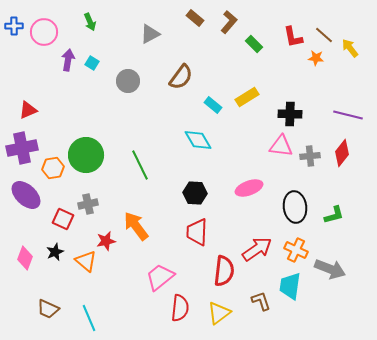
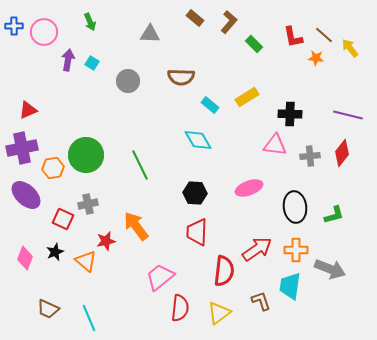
gray triangle at (150, 34): rotated 30 degrees clockwise
brown semicircle at (181, 77): rotated 56 degrees clockwise
cyan rectangle at (213, 105): moved 3 px left
pink triangle at (281, 146): moved 6 px left, 1 px up
orange cross at (296, 250): rotated 25 degrees counterclockwise
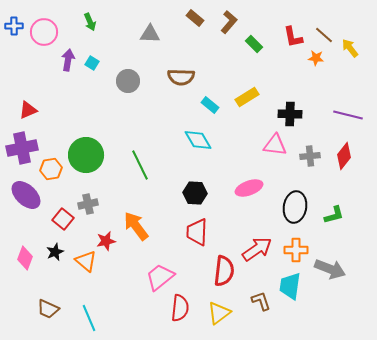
red diamond at (342, 153): moved 2 px right, 3 px down
orange hexagon at (53, 168): moved 2 px left, 1 px down
black ellipse at (295, 207): rotated 16 degrees clockwise
red square at (63, 219): rotated 15 degrees clockwise
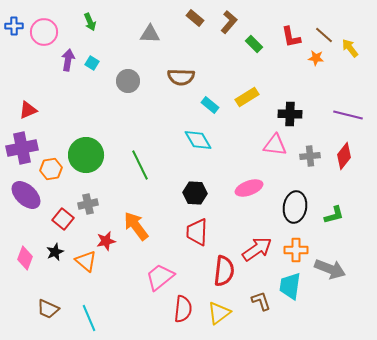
red L-shape at (293, 37): moved 2 px left
red semicircle at (180, 308): moved 3 px right, 1 px down
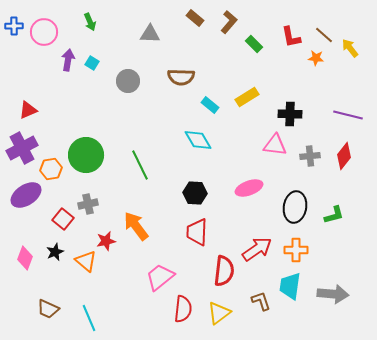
purple cross at (22, 148): rotated 16 degrees counterclockwise
purple ellipse at (26, 195): rotated 76 degrees counterclockwise
gray arrow at (330, 269): moved 3 px right, 25 px down; rotated 16 degrees counterclockwise
